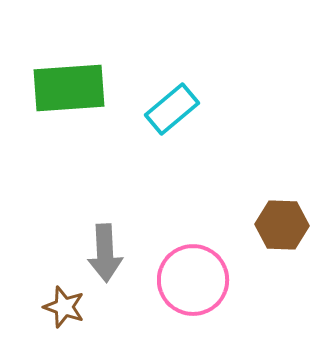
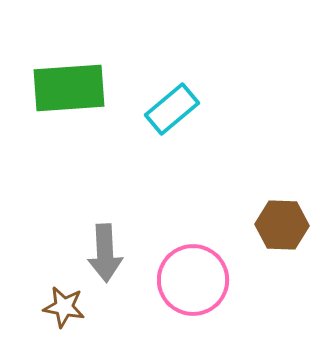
brown star: rotated 9 degrees counterclockwise
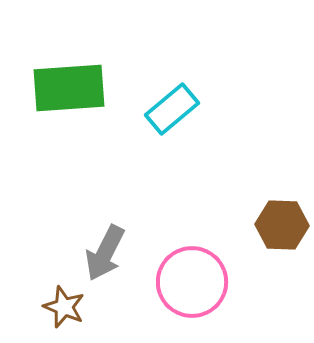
gray arrow: rotated 30 degrees clockwise
pink circle: moved 1 px left, 2 px down
brown star: rotated 12 degrees clockwise
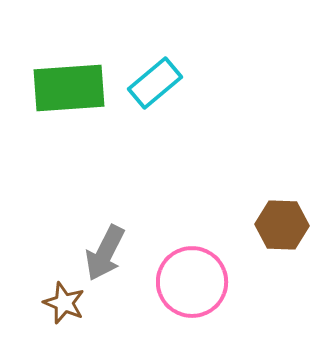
cyan rectangle: moved 17 px left, 26 px up
brown star: moved 4 px up
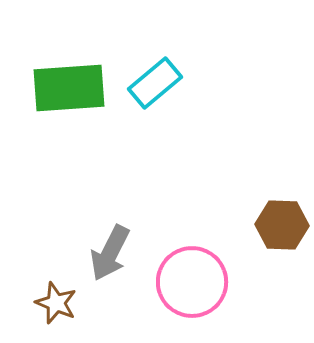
gray arrow: moved 5 px right
brown star: moved 8 px left
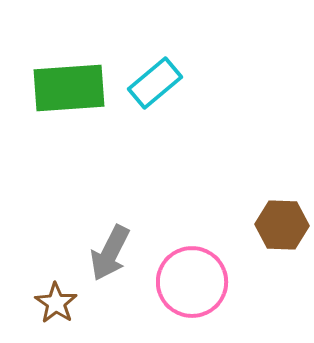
brown star: rotated 12 degrees clockwise
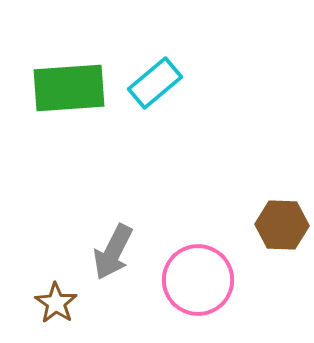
gray arrow: moved 3 px right, 1 px up
pink circle: moved 6 px right, 2 px up
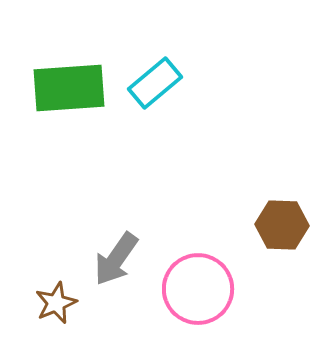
gray arrow: moved 3 px right, 7 px down; rotated 8 degrees clockwise
pink circle: moved 9 px down
brown star: rotated 15 degrees clockwise
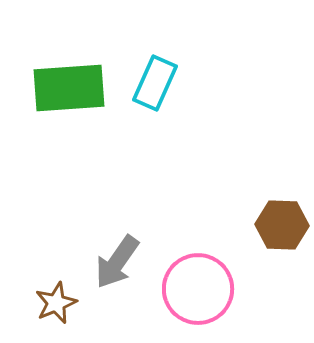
cyan rectangle: rotated 26 degrees counterclockwise
gray arrow: moved 1 px right, 3 px down
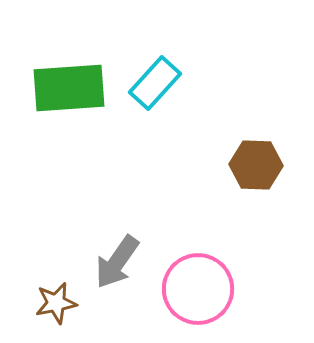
cyan rectangle: rotated 18 degrees clockwise
brown hexagon: moved 26 px left, 60 px up
brown star: rotated 12 degrees clockwise
